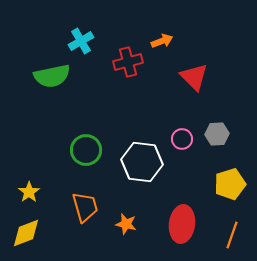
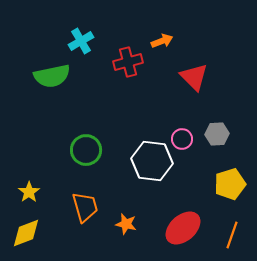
white hexagon: moved 10 px right, 1 px up
red ellipse: moved 1 px right, 4 px down; rotated 42 degrees clockwise
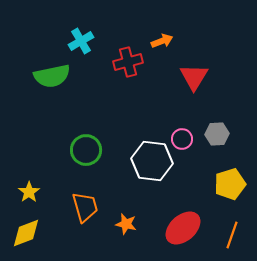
red triangle: rotated 16 degrees clockwise
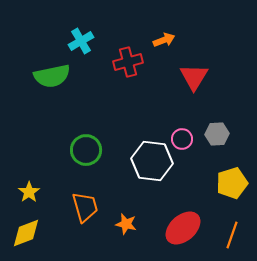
orange arrow: moved 2 px right, 1 px up
yellow pentagon: moved 2 px right, 1 px up
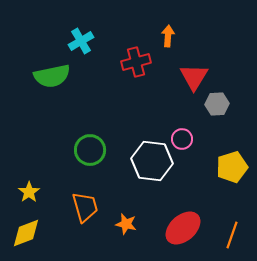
orange arrow: moved 4 px right, 4 px up; rotated 65 degrees counterclockwise
red cross: moved 8 px right
gray hexagon: moved 30 px up
green circle: moved 4 px right
yellow pentagon: moved 16 px up
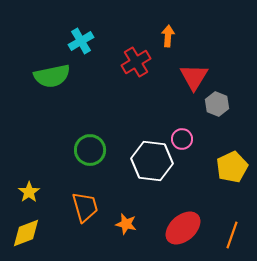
red cross: rotated 16 degrees counterclockwise
gray hexagon: rotated 25 degrees clockwise
yellow pentagon: rotated 8 degrees counterclockwise
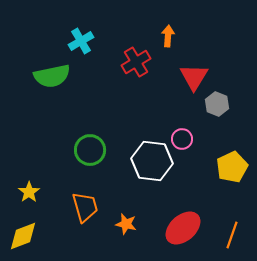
yellow diamond: moved 3 px left, 3 px down
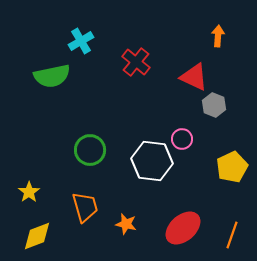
orange arrow: moved 50 px right
red cross: rotated 20 degrees counterclockwise
red triangle: rotated 36 degrees counterclockwise
gray hexagon: moved 3 px left, 1 px down
yellow diamond: moved 14 px right
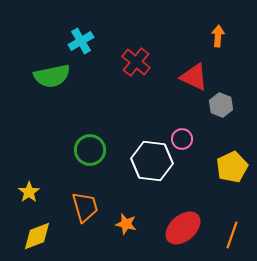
gray hexagon: moved 7 px right
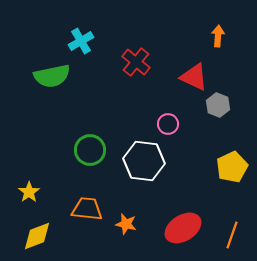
gray hexagon: moved 3 px left
pink circle: moved 14 px left, 15 px up
white hexagon: moved 8 px left
orange trapezoid: moved 2 px right, 2 px down; rotated 68 degrees counterclockwise
red ellipse: rotated 9 degrees clockwise
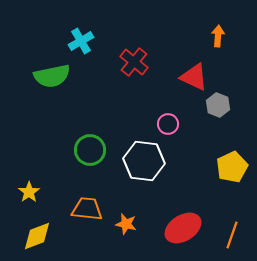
red cross: moved 2 px left
